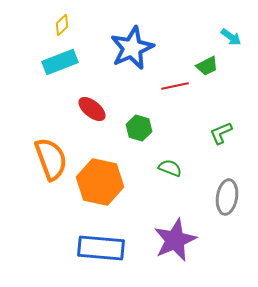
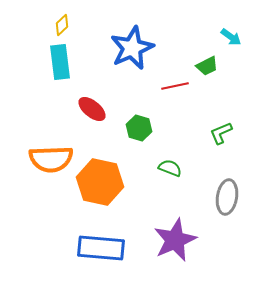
cyan rectangle: rotated 76 degrees counterclockwise
orange semicircle: rotated 108 degrees clockwise
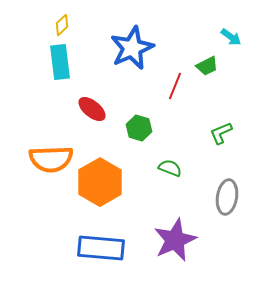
red line: rotated 56 degrees counterclockwise
orange hexagon: rotated 18 degrees clockwise
